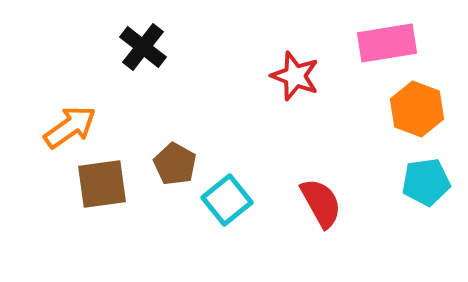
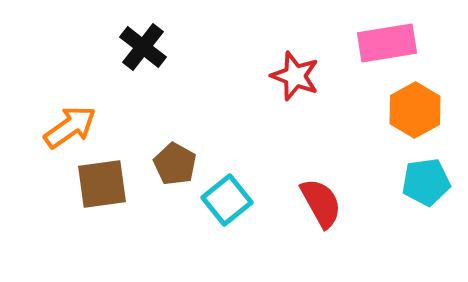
orange hexagon: moved 2 px left, 1 px down; rotated 10 degrees clockwise
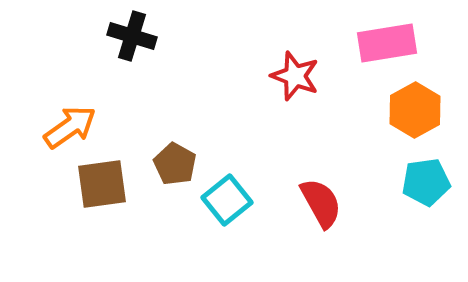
black cross: moved 11 px left, 11 px up; rotated 21 degrees counterclockwise
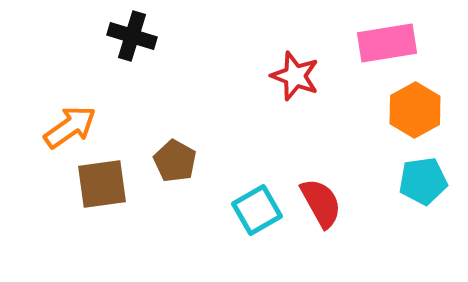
brown pentagon: moved 3 px up
cyan pentagon: moved 3 px left, 1 px up
cyan square: moved 30 px right, 10 px down; rotated 9 degrees clockwise
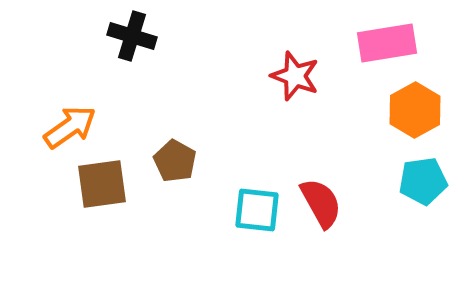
cyan square: rotated 36 degrees clockwise
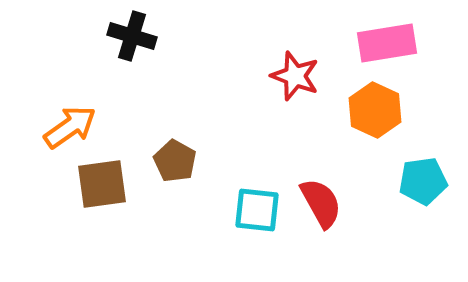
orange hexagon: moved 40 px left; rotated 6 degrees counterclockwise
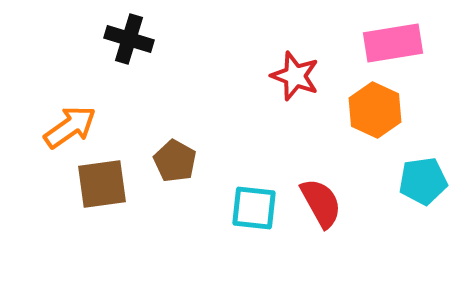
black cross: moved 3 px left, 3 px down
pink rectangle: moved 6 px right
cyan square: moved 3 px left, 2 px up
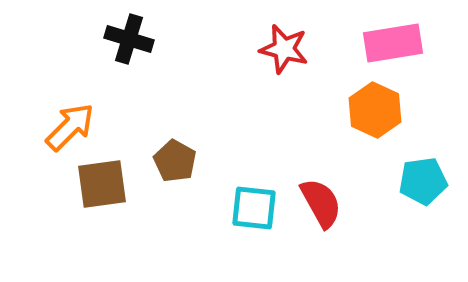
red star: moved 11 px left, 27 px up; rotated 6 degrees counterclockwise
orange arrow: rotated 10 degrees counterclockwise
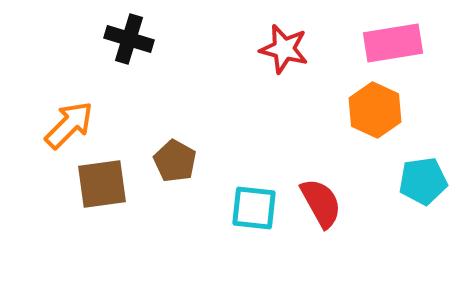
orange arrow: moved 1 px left, 2 px up
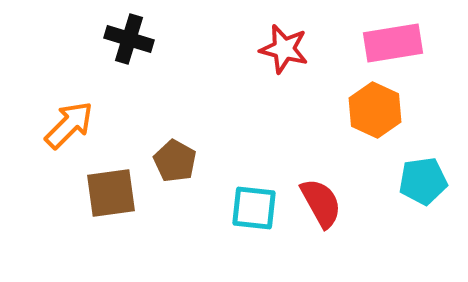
brown square: moved 9 px right, 9 px down
